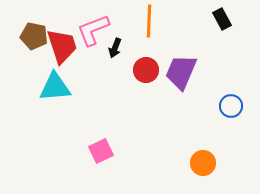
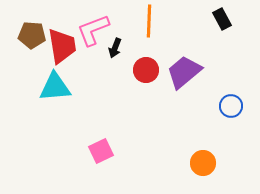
brown pentagon: moved 2 px left, 1 px up; rotated 8 degrees counterclockwise
red trapezoid: rotated 9 degrees clockwise
purple trapezoid: moved 3 px right; rotated 27 degrees clockwise
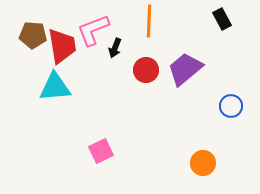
brown pentagon: moved 1 px right
purple trapezoid: moved 1 px right, 3 px up
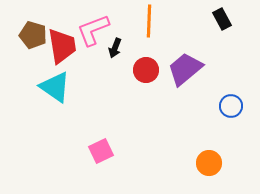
brown pentagon: rotated 12 degrees clockwise
cyan triangle: rotated 40 degrees clockwise
orange circle: moved 6 px right
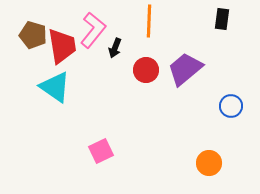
black rectangle: rotated 35 degrees clockwise
pink L-shape: rotated 150 degrees clockwise
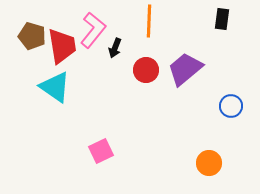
brown pentagon: moved 1 px left, 1 px down
